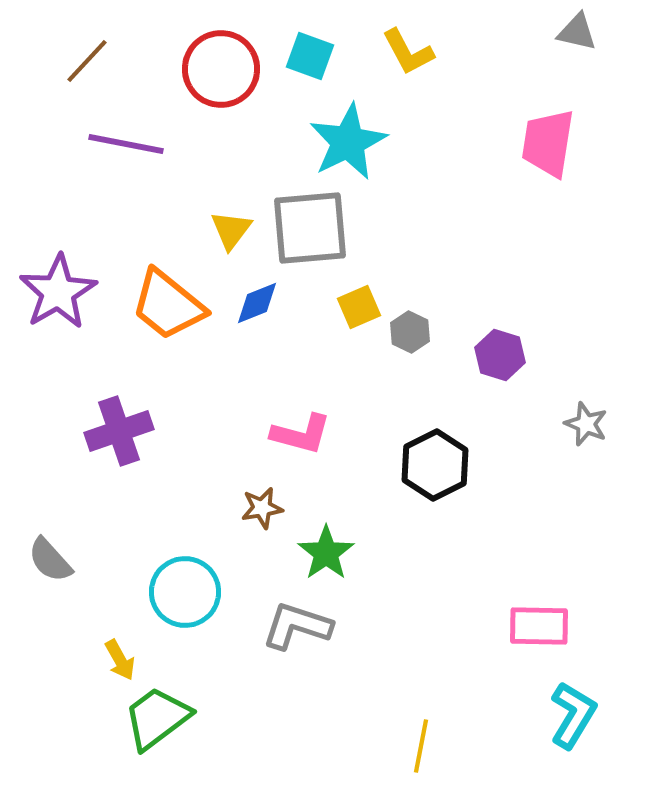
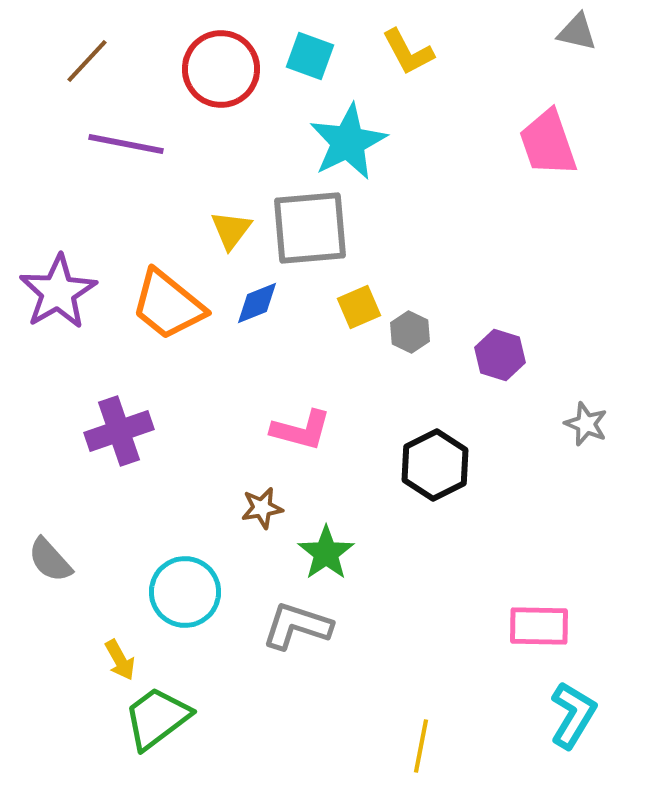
pink trapezoid: rotated 28 degrees counterclockwise
pink L-shape: moved 4 px up
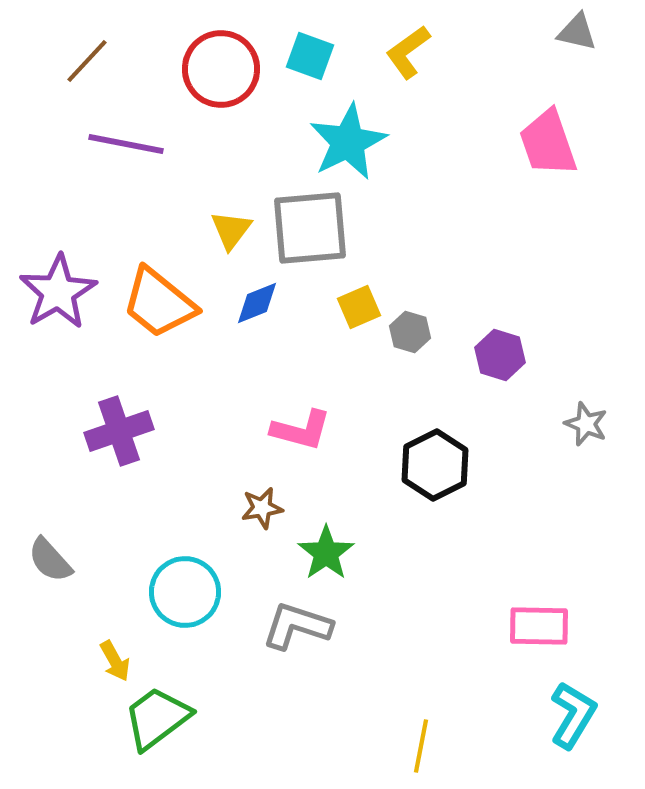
yellow L-shape: rotated 82 degrees clockwise
orange trapezoid: moved 9 px left, 2 px up
gray hexagon: rotated 9 degrees counterclockwise
yellow arrow: moved 5 px left, 1 px down
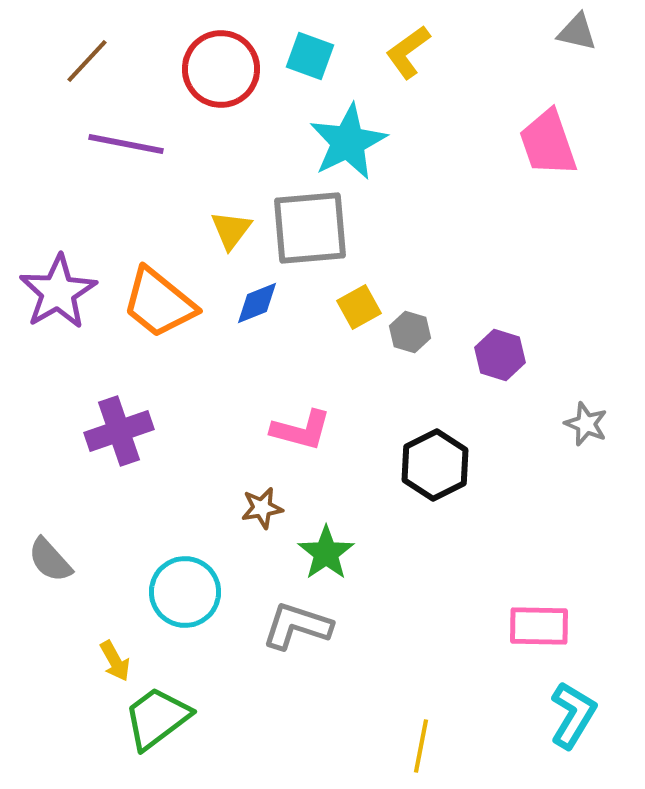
yellow square: rotated 6 degrees counterclockwise
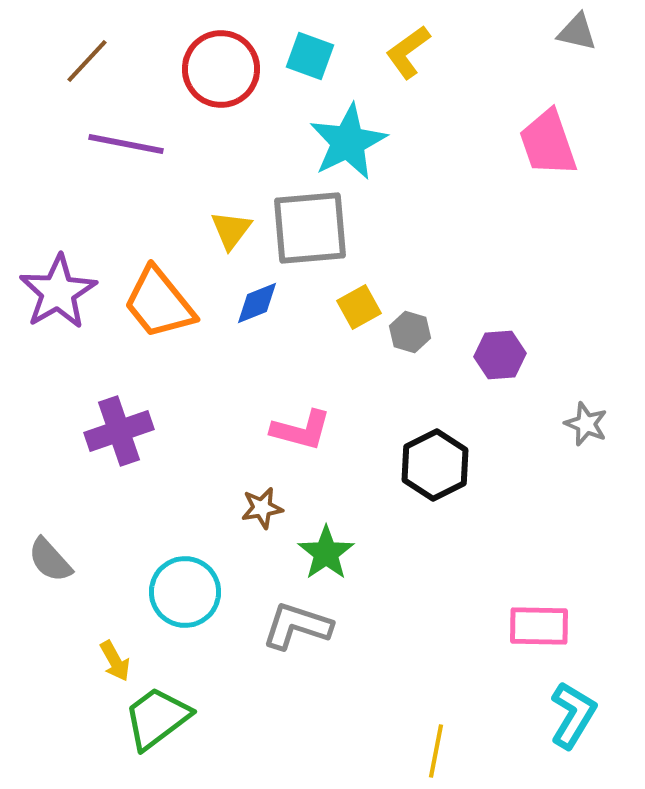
orange trapezoid: rotated 12 degrees clockwise
purple hexagon: rotated 21 degrees counterclockwise
yellow line: moved 15 px right, 5 px down
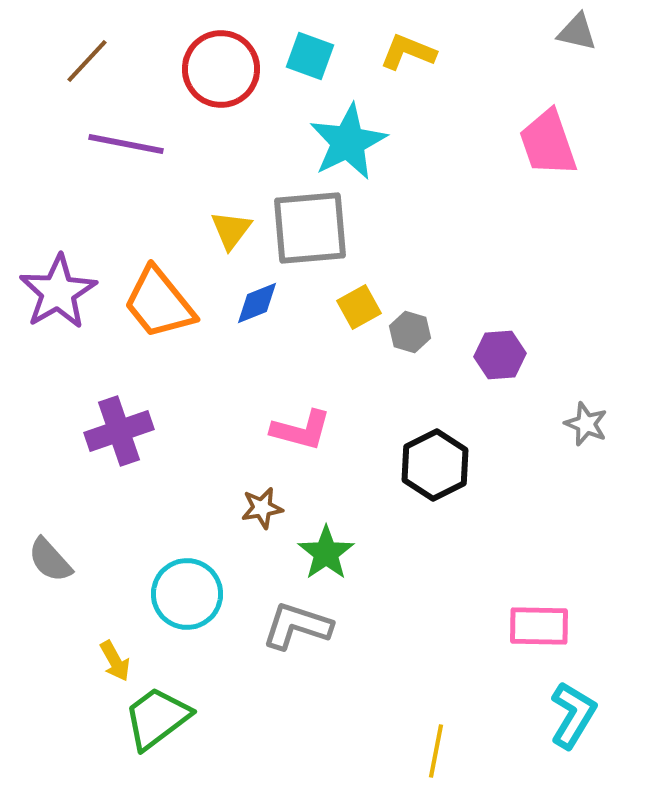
yellow L-shape: rotated 58 degrees clockwise
cyan circle: moved 2 px right, 2 px down
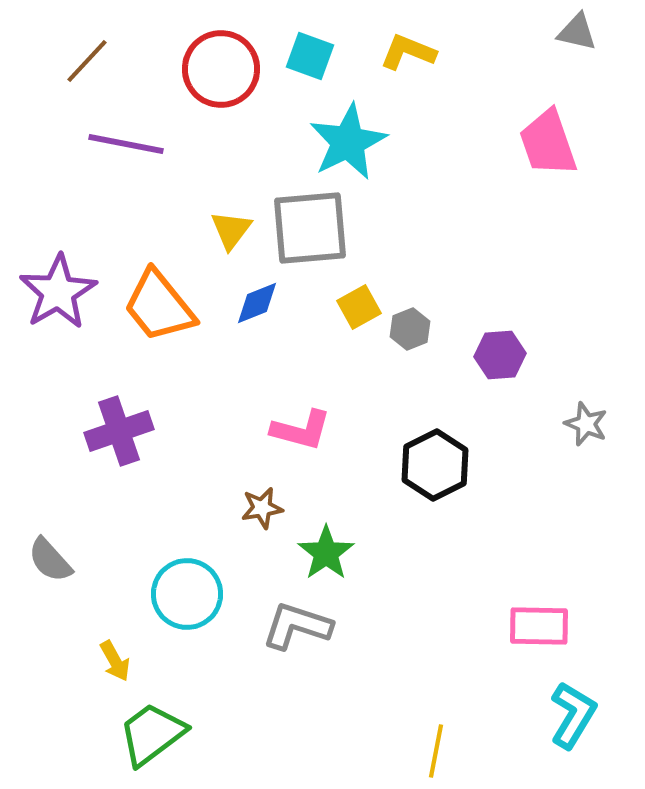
orange trapezoid: moved 3 px down
gray hexagon: moved 3 px up; rotated 21 degrees clockwise
green trapezoid: moved 5 px left, 16 px down
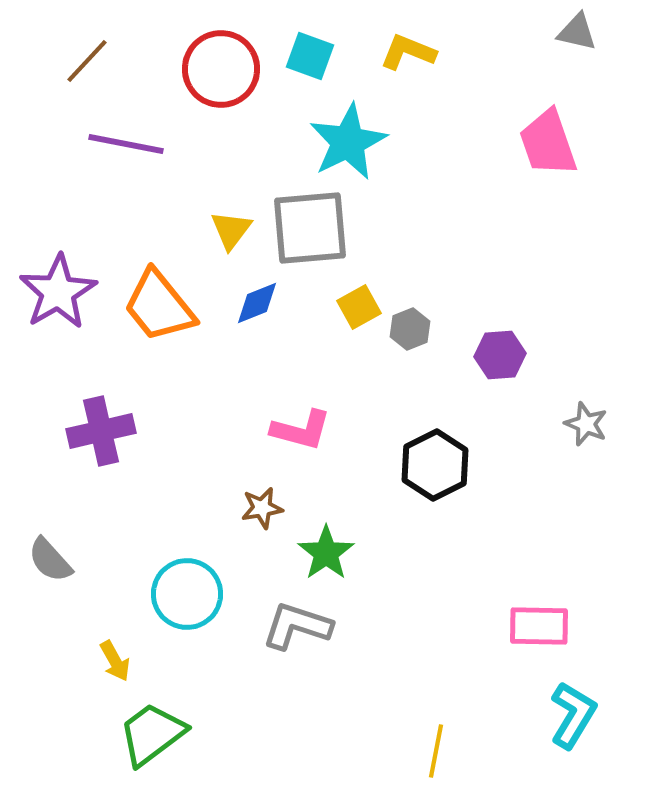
purple cross: moved 18 px left; rotated 6 degrees clockwise
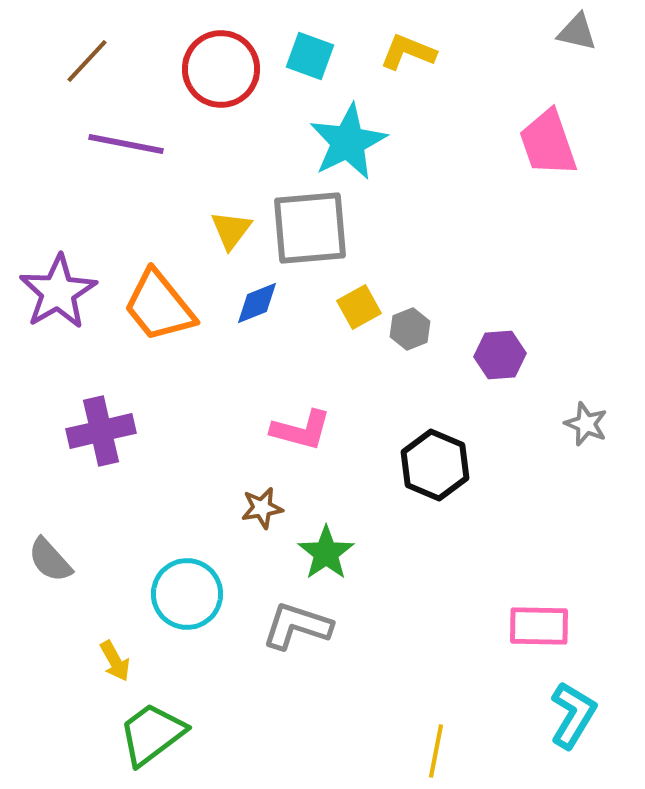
black hexagon: rotated 10 degrees counterclockwise
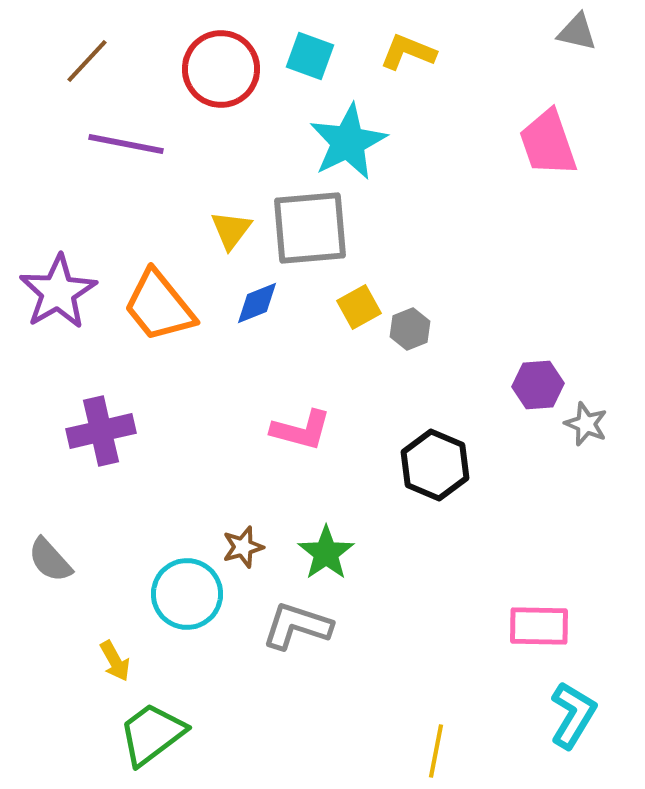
purple hexagon: moved 38 px right, 30 px down
brown star: moved 19 px left, 39 px down; rotated 6 degrees counterclockwise
